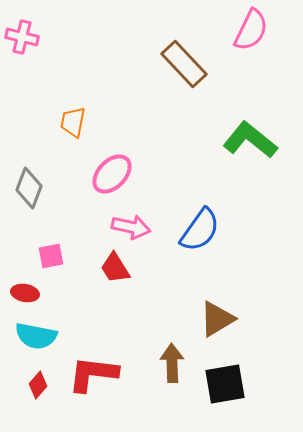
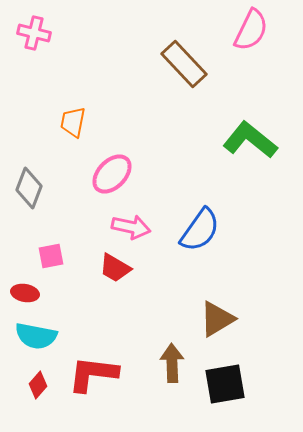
pink cross: moved 12 px right, 4 px up
red trapezoid: rotated 28 degrees counterclockwise
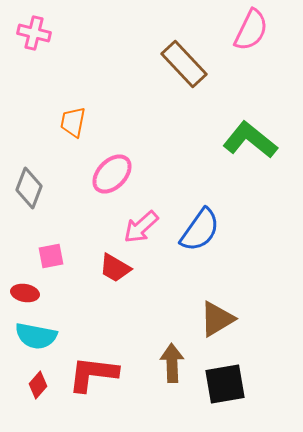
pink arrow: moved 10 px right; rotated 126 degrees clockwise
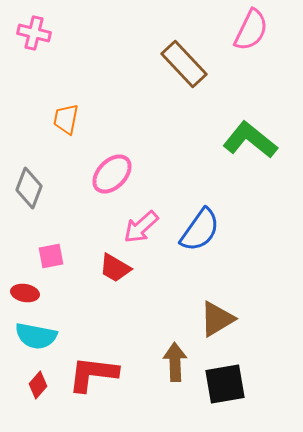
orange trapezoid: moved 7 px left, 3 px up
brown arrow: moved 3 px right, 1 px up
